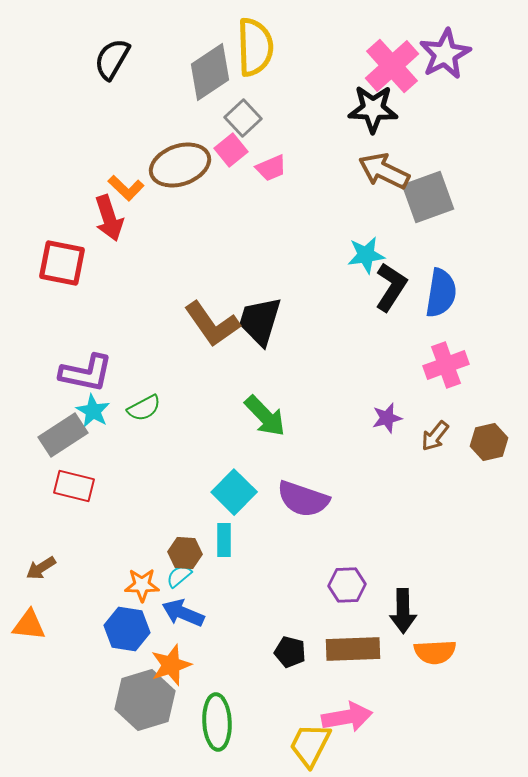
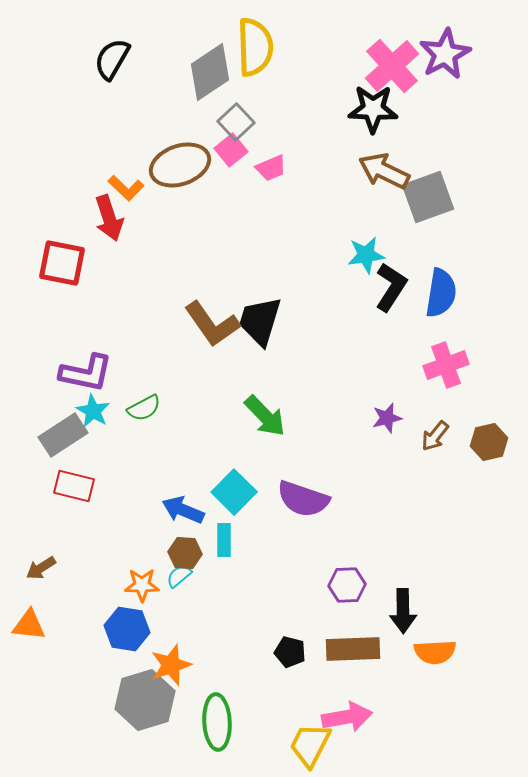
gray square at (243, 118): moved 7 px left, 4 px down
blue arrow at (183, 613): moved 103 px up
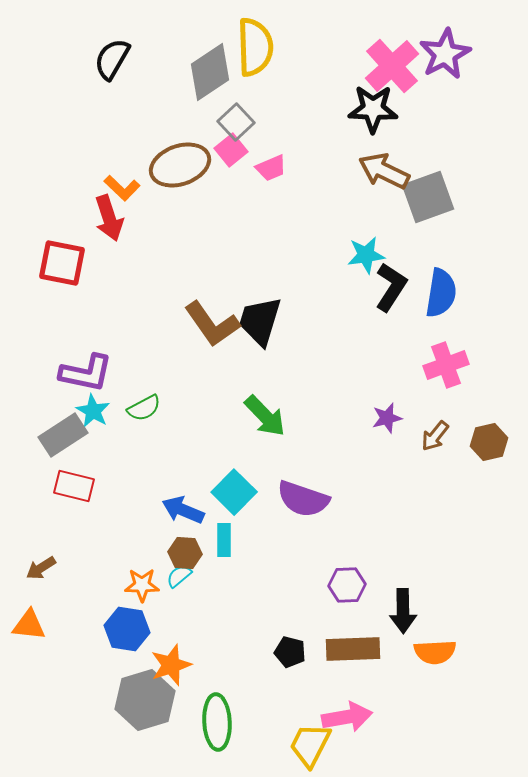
orange L-shape at (126, 188): moved 4 px left
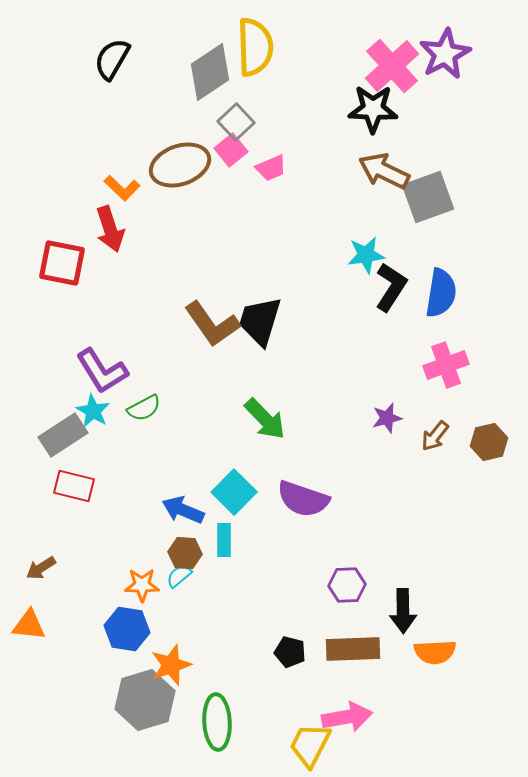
red arrow at (109, 218): moved 1 px right, 11 px down
purple L-shape at (86, 373): moved 16 px right, 2 px up; rotated 46 degrees clockwise
green arrow at (265, 416): moved 3 px down
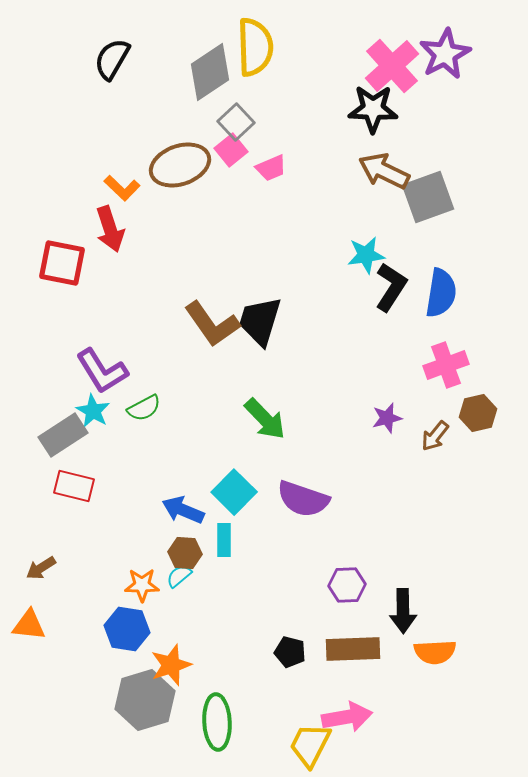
brown hexagon at (489, 442): moved 11 px left, 29 px up
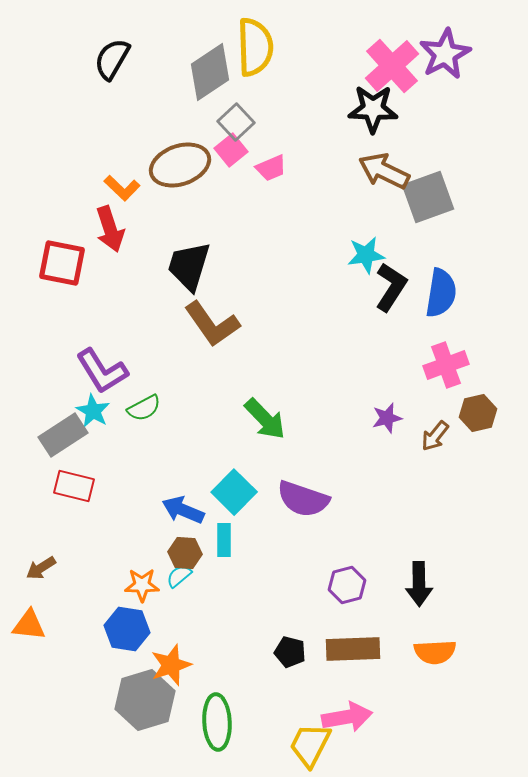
black trapezoid at (260, 321): moved 71 px left, 55 px up
purple hexagon at (347, 585): rotated 12 degrees counterclockwise
black arrow at (403, 611): moved 16 px right, 27 px up
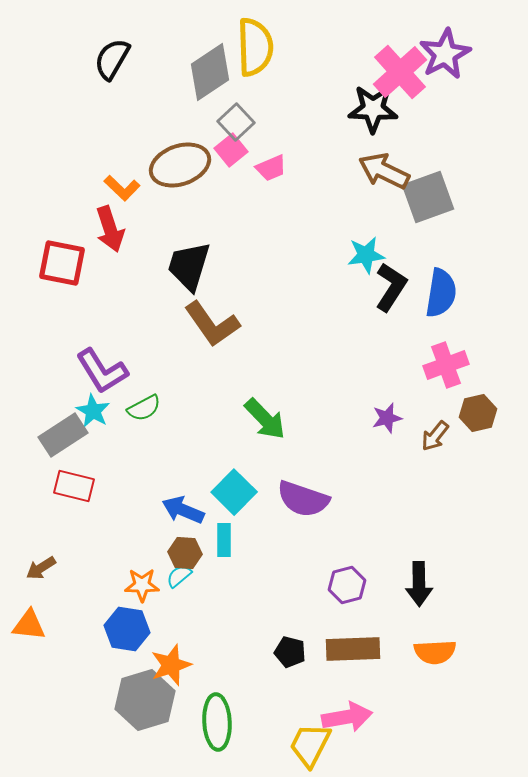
pink cross at (392, 66): moved 8 px right, 6 px down
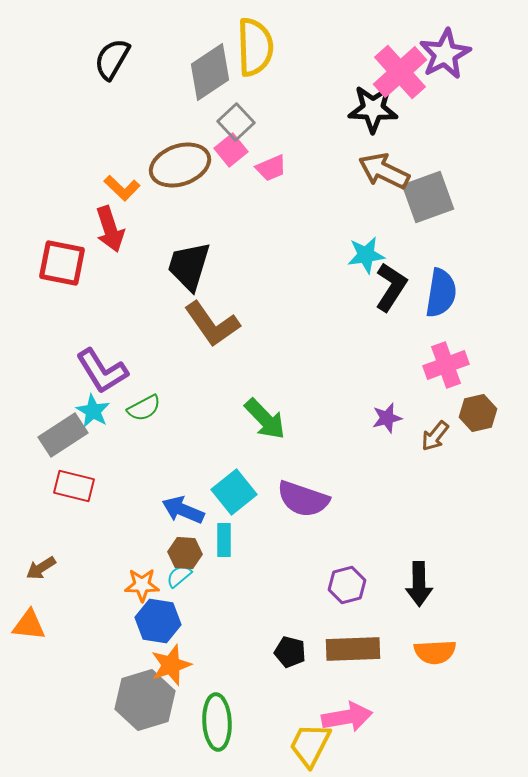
cyan square at (234, 492): rotated 6 degrees clockwise
blue hexagon at (127, 629): moved 31 px right, 8 px up
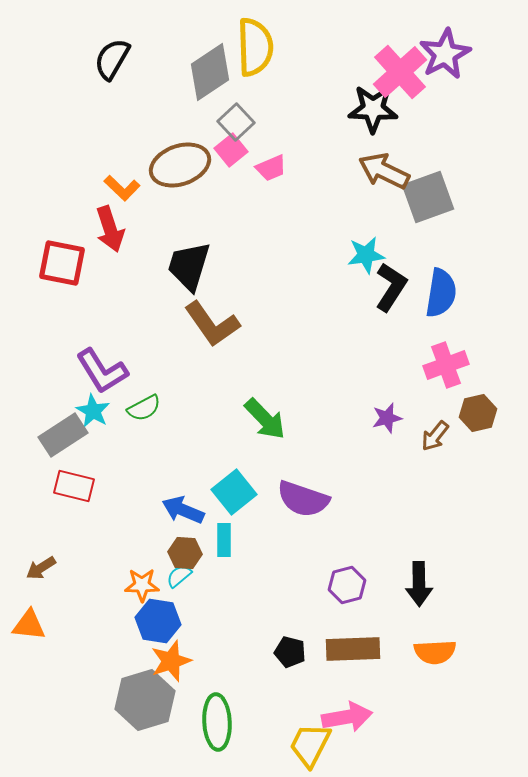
orange star at (171, 665): moved 4 px up
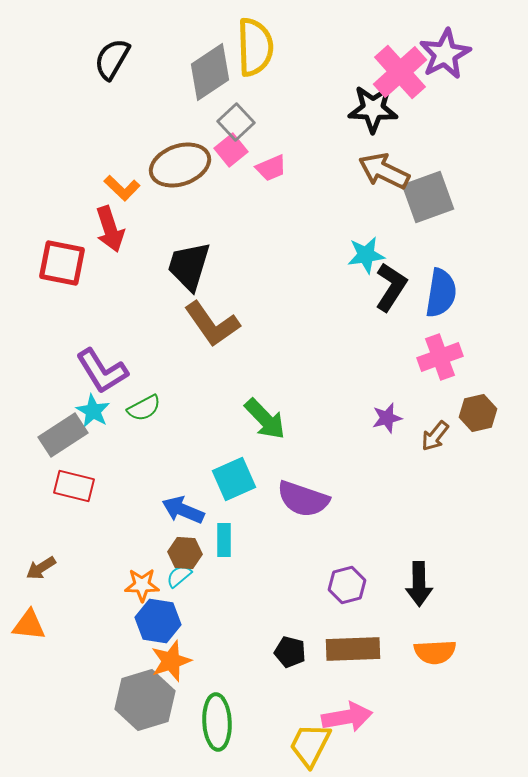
pink cross at (446, 365): moved 6 px left, 8 px up
cyan square at (234, 492): moved 13 px up; rotated 15 degrees clockwise
